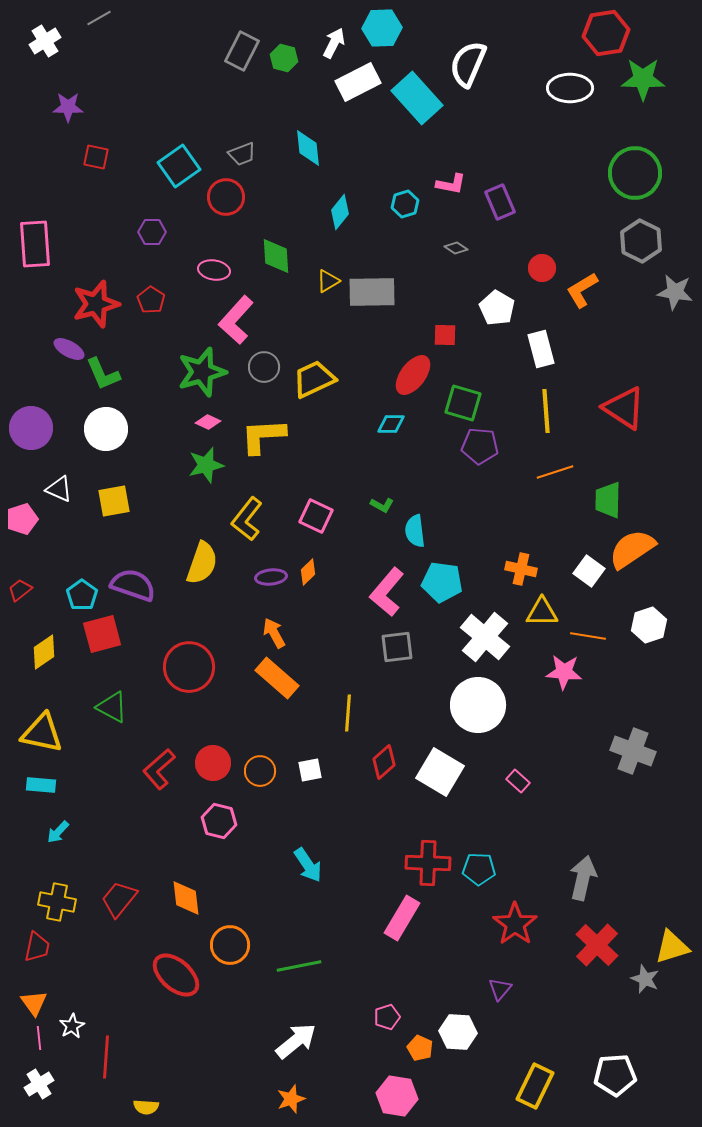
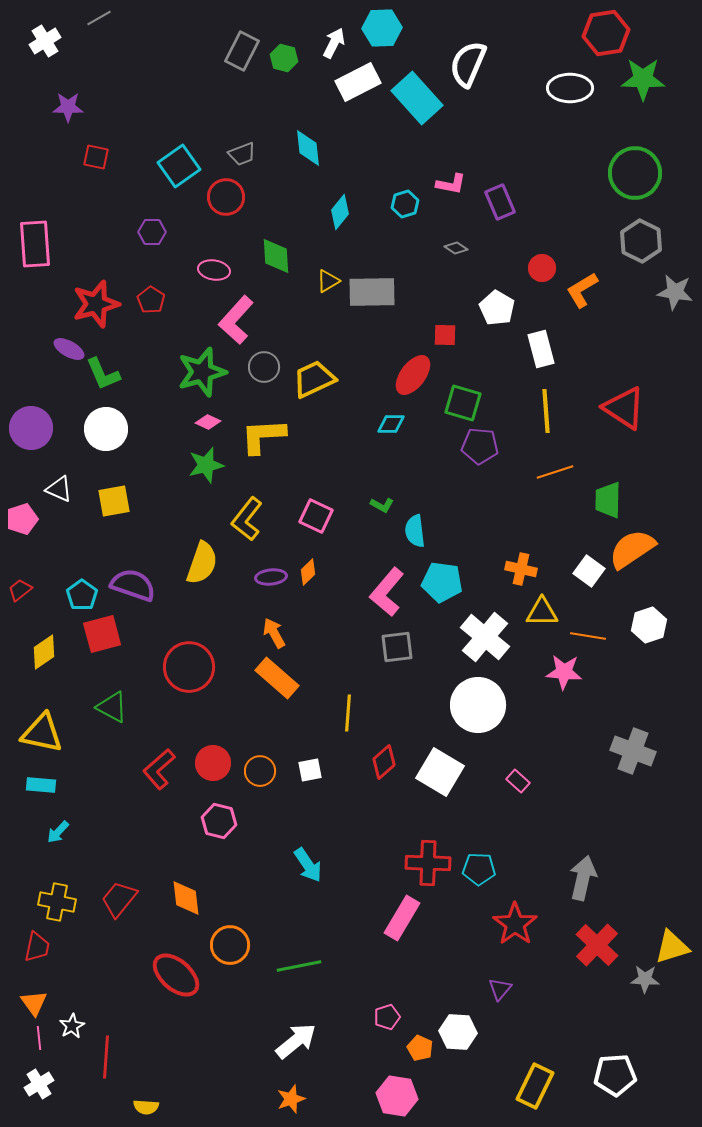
gray star at (645, 979): rotated 20 degrees counterclockwise
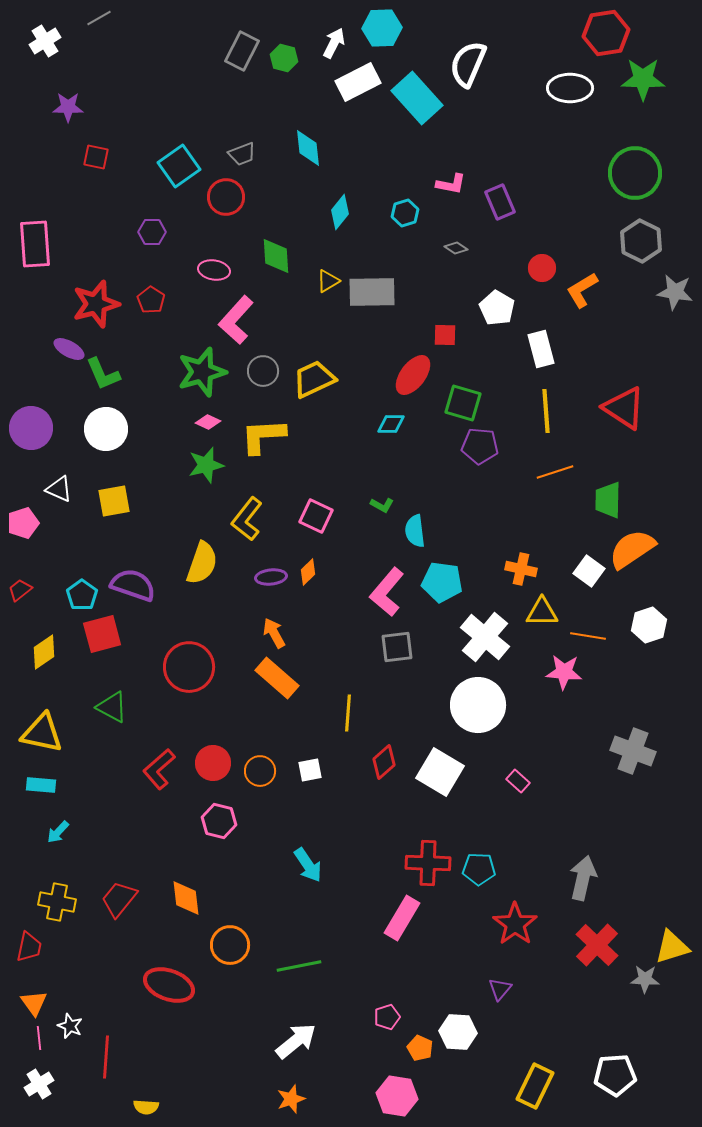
cyan hexagon at (405, 204): moved 9 px down
gray circle at (264, 367): moved 1 px left, 4 px down
pink pentagon at (22, 519): moved 1 px right, 4 px down
red trapezoid at (37, 947): moved 8 px left
red ellipse at (176, 975): moved 7 px left, 10 px down; rotated 21 degrees counterclockwise
white star at (72, 1026): moved 2 px left; rotated 20 degrees counterclockwise
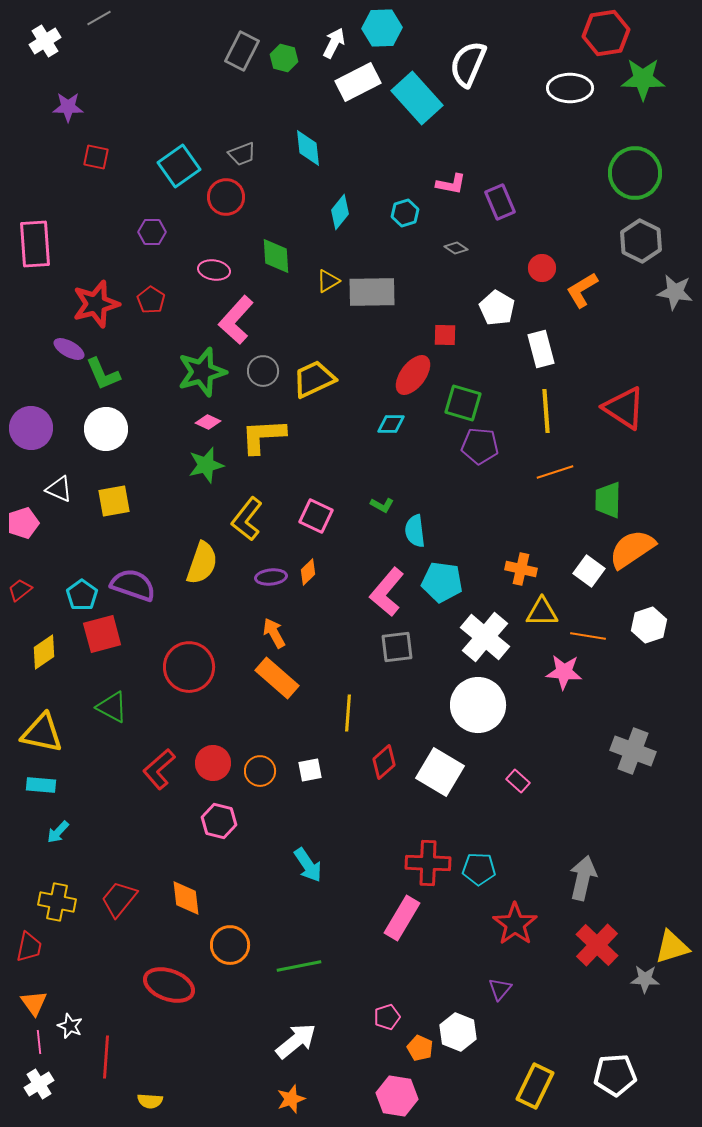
white hexagon at (458, 1032): rotated 18 degrees clockwise
pink line at (39, 1038): moved 4 px down
yellow semicircle at (146, 1107): moved 4 px right, 6 px up
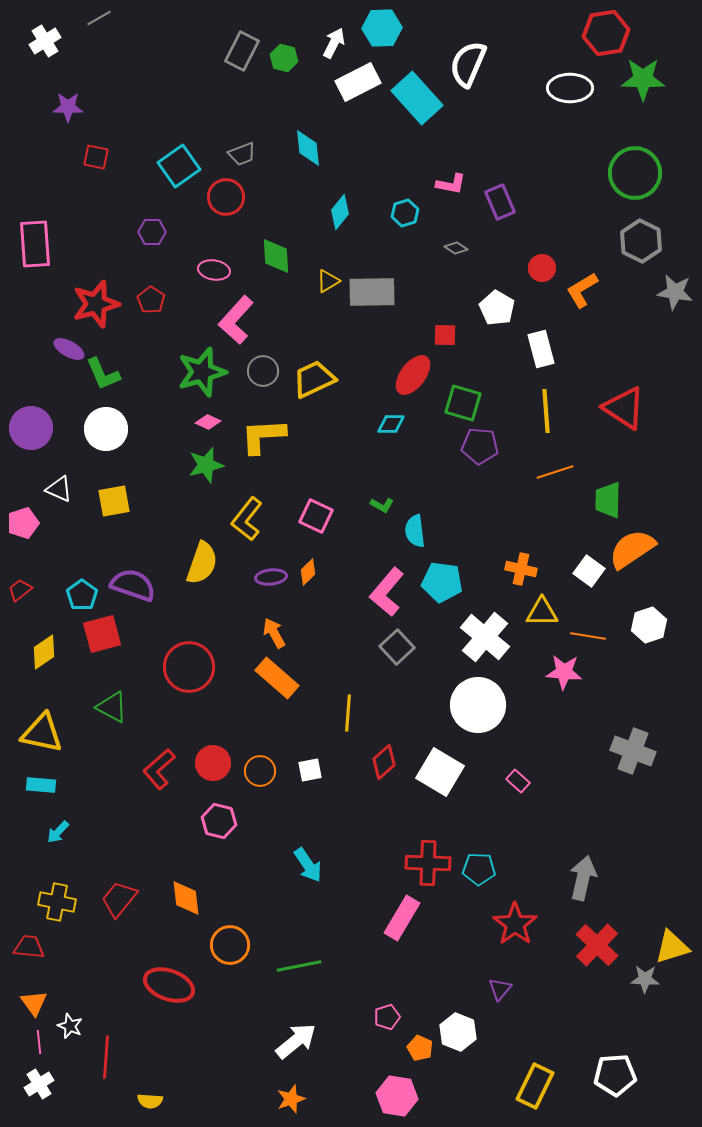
gray square at (397, 647): rotated 36 degrees counterclockwise
red trapezoid at (29, 947): rotated 96 degrees counterclockwise
